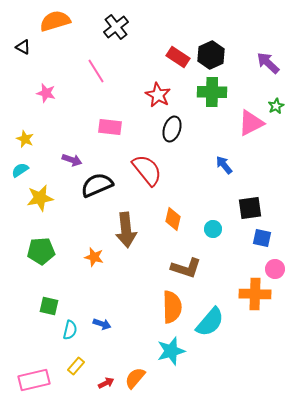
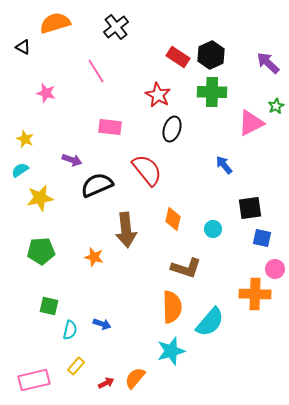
orange semicircle at (55, 21): moved 2 px down
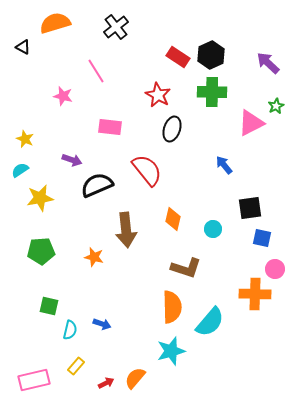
pink star at (46, 93): moved 17 px right, 3 px down
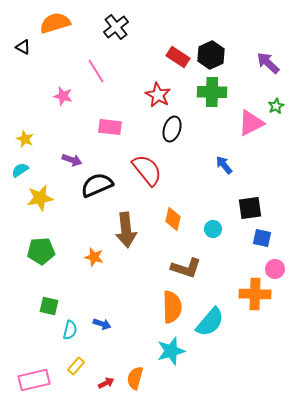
orange semicircle at (135, 378): rotated 25 degrees counterclockwise
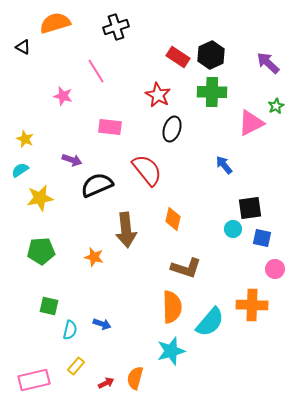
black cross at (116, 27): rotated 20 degrees clockwise
cyan circle at (213, 229): moved 20 px right
orange cross at (255, 294): moved 3 px left, 11 px down
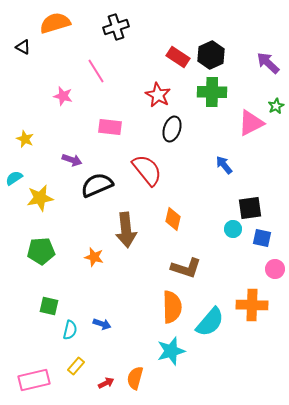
cyan semicircle at (20, 170): moved 6 px left, 8 px down
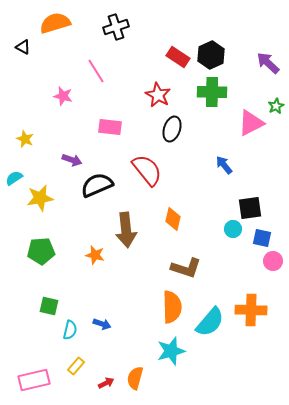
orange star at (94, 257): moved 1 px right, 2 px up
pink circle at (275, 269): moved 2 px left, 8 px up
orange cross at (252, 305): moved 1 px left, 5 px down
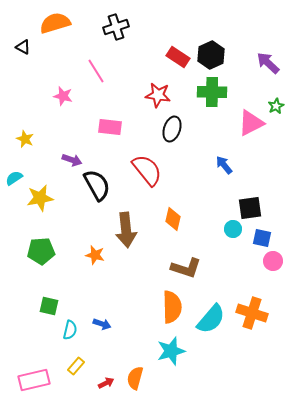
red star at (158, 95): rotated 20 degrees counterclockwise
black semicircle at (97, 185): rotated 84 degrees clockwise
orange cross at (251, 310): moved 1 px right, 3 px down; rotated 16 degrees clockwise
cyan semicircle at (210, 322): moved 1 px right, 3 px up
